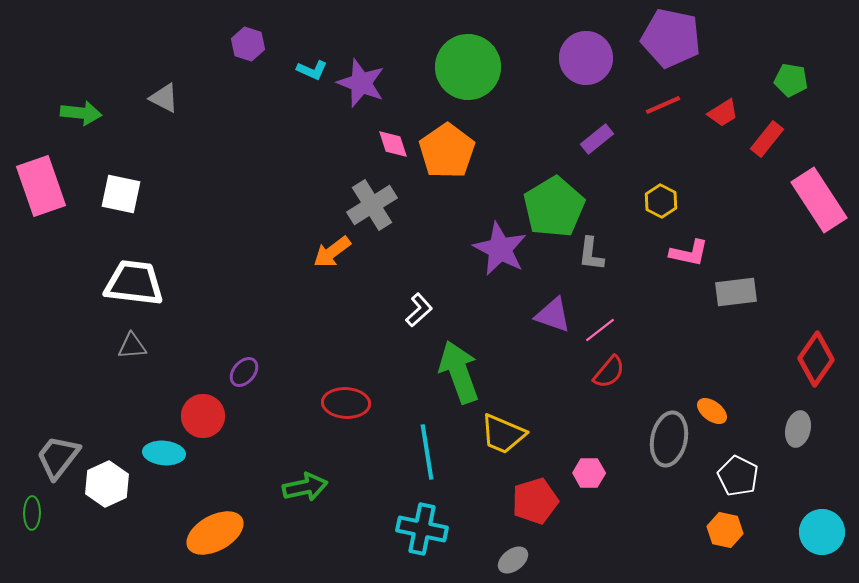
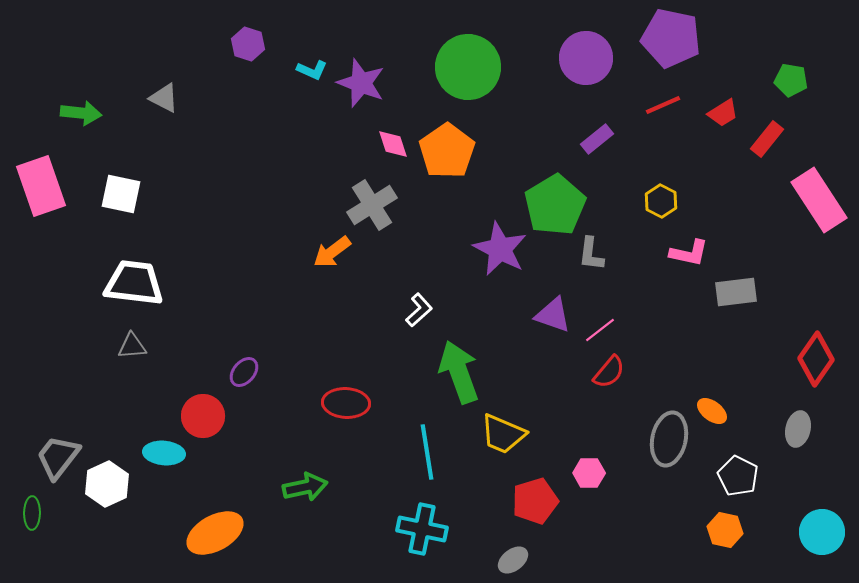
green pentagon at (554, 207): moved 1 px right, 2 px up
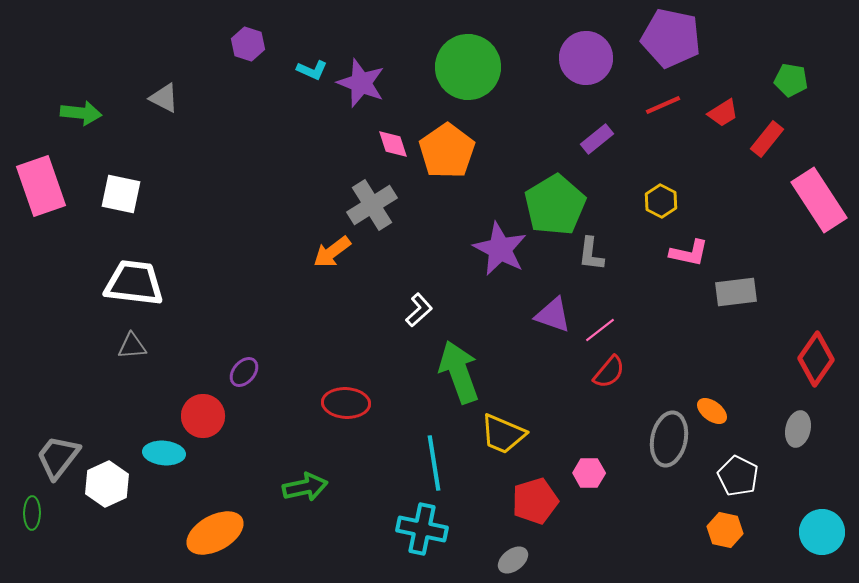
cyan line at (427, 452): moved 7 px right, 11 px down
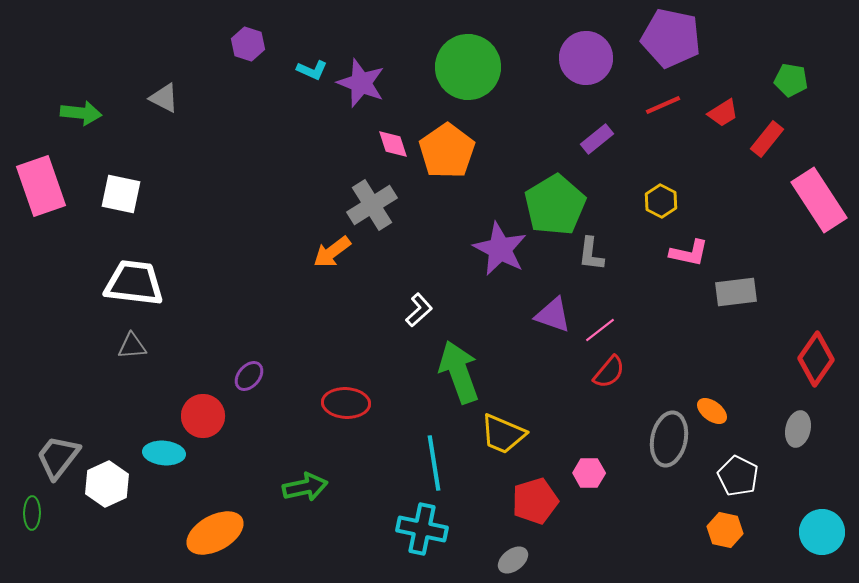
purple ellipse at (244, 372): moved 5 px right, 4 px down
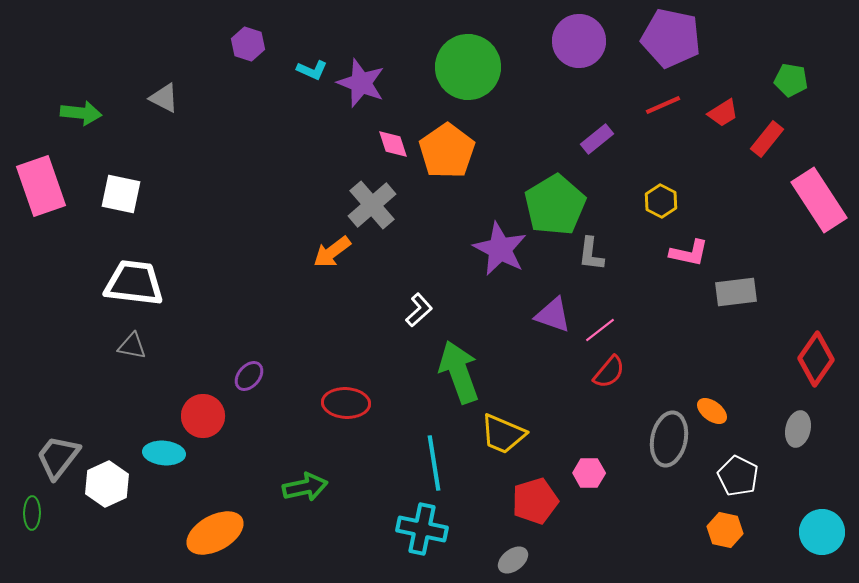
purple circle at (586, 58): moved 7 px left, 17 px up
gray cross at (372, 205): rotated 9 degrees counterclockwise
gray triangle at (132, 346): rotated 16 degrees clockwise
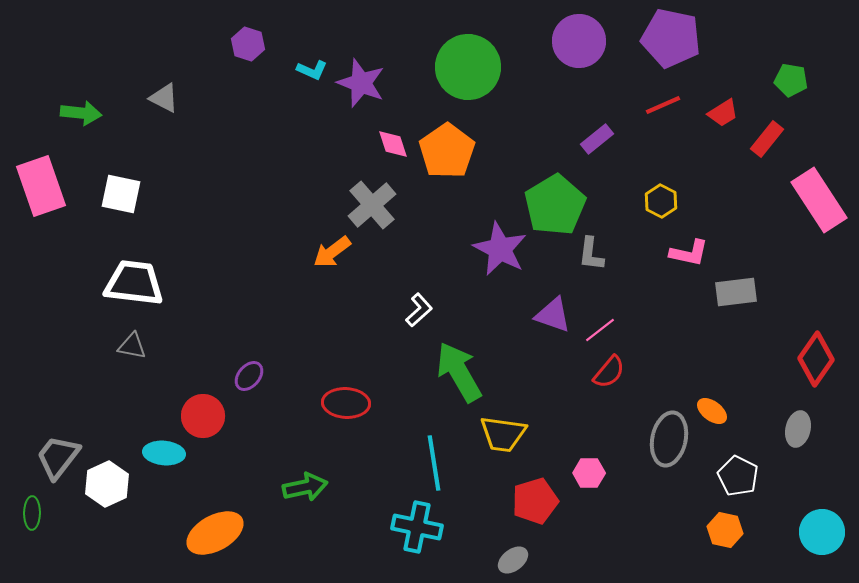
green arrow at (459, 372): rotated 10 degrees counterclockwise
yellow trapezoid at (503, 434): rotated 15 degrees counterclockwise
cyan cross at (422, 529): moved 5 px left, 2 px up
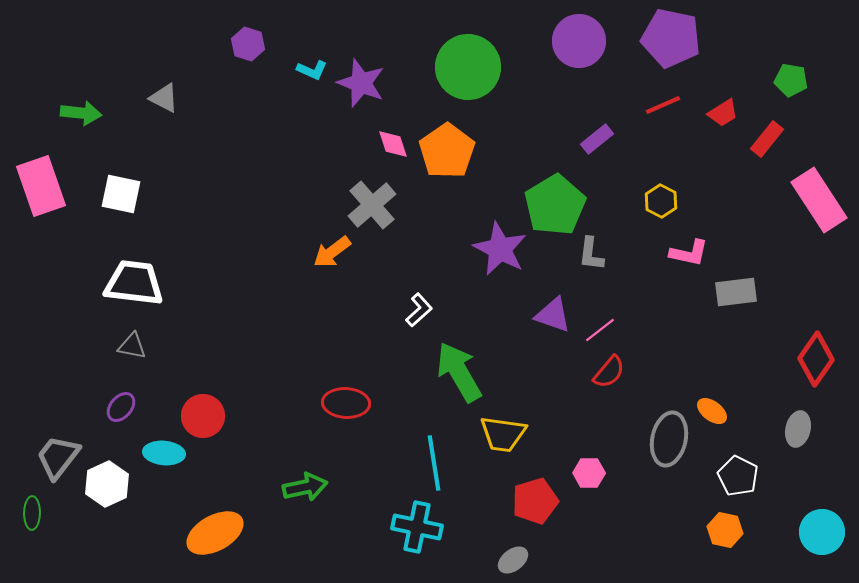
purple ellipse at (249, 376): moved 128 px left, 31 px down
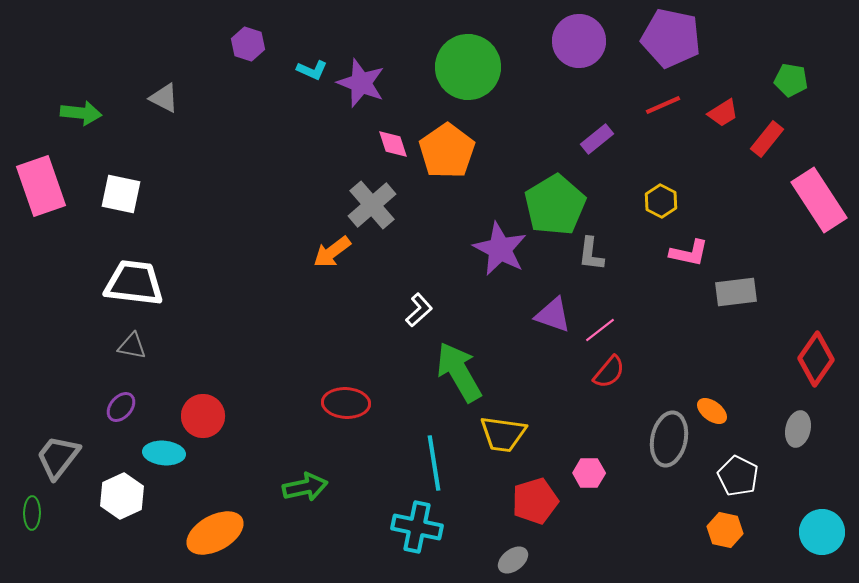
white hexagon at (107, 484): moved 15 px right, 12 px down
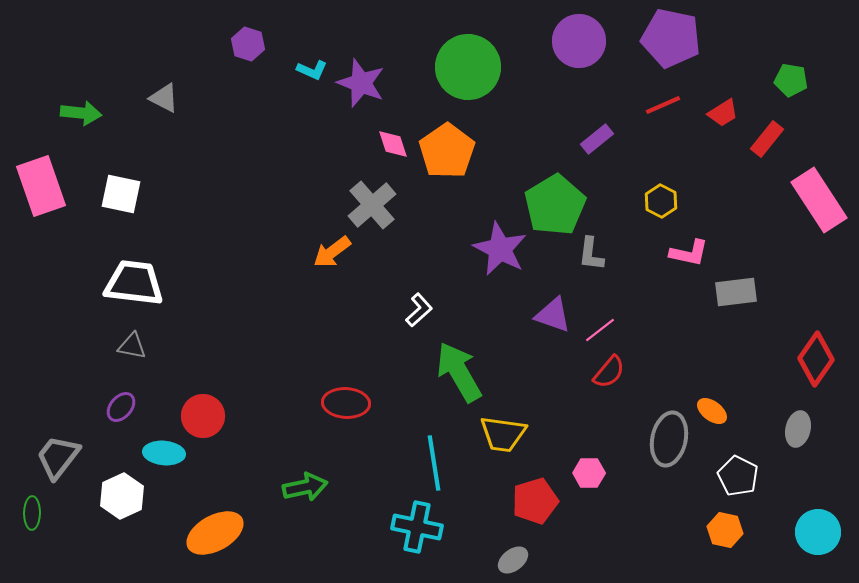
cyan circle at (822, 532): moved 4 px left
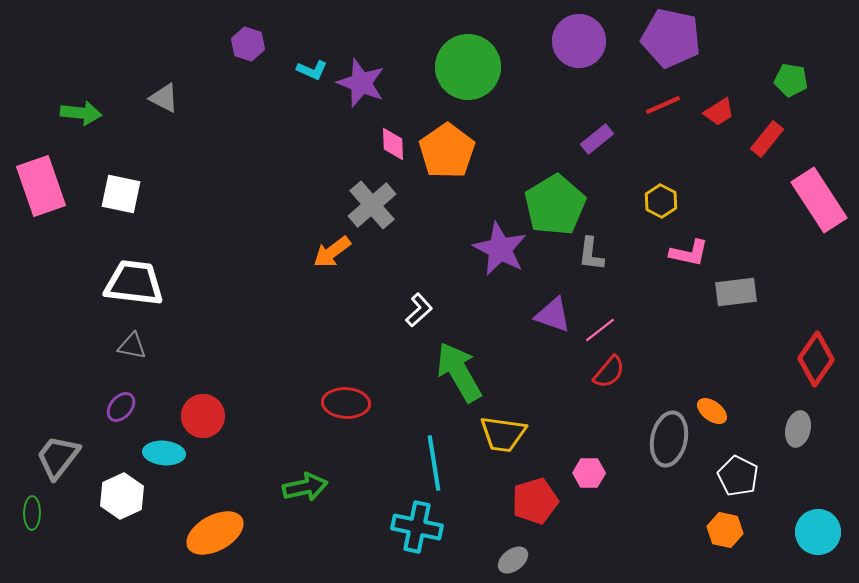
red trapezoid at (723, 113): moved 4 px left, 1 px up
pink diamond at (393, 144): rotated 16 degrees clockwise
